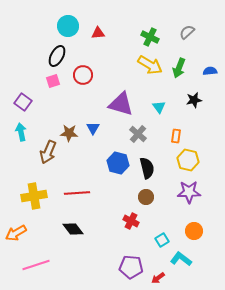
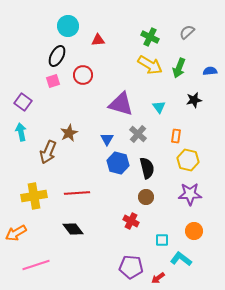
red triangle: moved 7 px down
blue triangle: moved 14 px right, 11 px down
brown star: rotated 30 degrees counterclockwise
purple star: moved 1 px right, 2 px down
cyan square: rotated 32 degrees clockwise
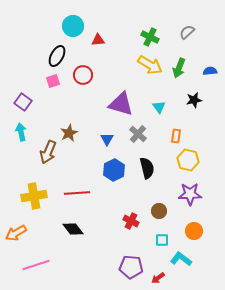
cyan circle: moved 5 px right
blue hexagon: moved 4 px left, 7 px down; rotated 20 degrees clockwise
brown circle: moved 13 px right, 14 px down
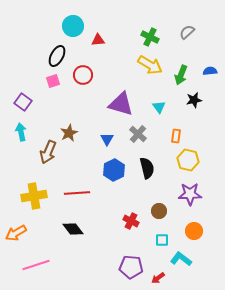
green arrow: moved 2 px right, 7 px down
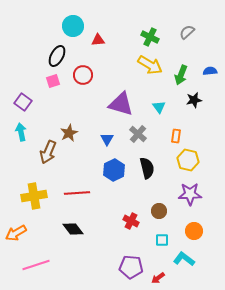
cyan L-shape: moved 3 px right
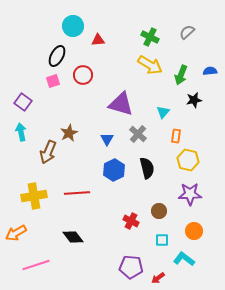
cyan triangle: moved 4 px right, 5 px down; rotated 16 degrees clockwise
black diamond: moved 8 px down
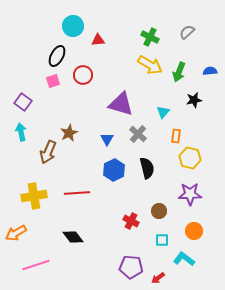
green arrow: moved 2 px left, 3 px up
yellow hexagon: moved 2 px right, 2 px up
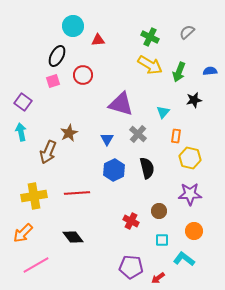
orange arrow: moved 7 px right; rotated 15 degrees counterclockwise
pink line: rotated 12 degrees counterclockwise
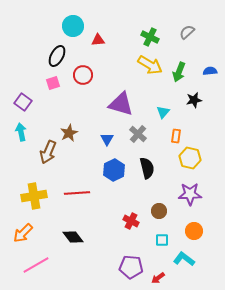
pink square: moved 2 px down
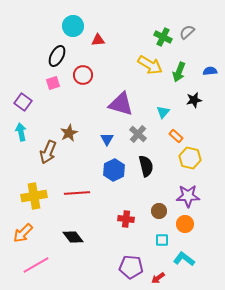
green cross: moved 13 px right
orange rectangle: rotated 56 degrees counterclockwise
black semicircle: moved 1 px left, 2 px up
purple star: moved 2 px left, 2 px down
red cross: moved 5 px left, 2 px up; rotated 21 degrees counterclockwise
orange circle: moved 9 px left, 7 px up
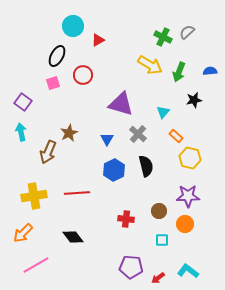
red triangle: rotated 24 degrees counterclockwise
cyan L-shape: moved 4 px right, 12 px down
